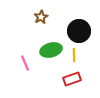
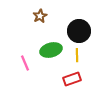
brown star: moved 1 px left, 1 px up
yellow line: moved 3 px right
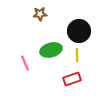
brown star: moved 2 px up; rotated 24 degrees clockwise
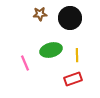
black circle: moved 9 px left, 13 px up
red rectangle: moved 1 px right
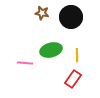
brown star: moved 2 px right, 1 px up; rotated 16 degrees clockwise
black circle: moved 1 px right, 1 px up
pink line: rotated 63 degrees counterclockwise
red rectangle: rotated 36 degrees counterclockwise
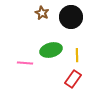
brown star: rotated 16 degrees clockwise
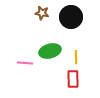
brown star: rotated 16 degrees counterclockwise
green ellipse: moved 1 px left, 1 px down
yellow line: moved 1 px left, 2 px down
red rectangle: rotated 36 degrees counterclockwise
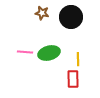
green ellipse: moved 1 px left, 2 px down
yellow line: moved 2 px right, 2 px down
pink line: moved 11 px up
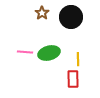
brown star: rotated 24 degrees clockwise
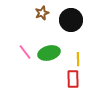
brown star: rotated 16 degrees clockwise
black circle: moved 3 px down
pink line: rotated 49 degrees clockwise
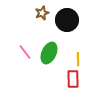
black circle: moved 4 px left
green ellipse: rotated 50 degrees counterclockwise
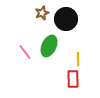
black circle: moved 1 px left, 1 px up
green ellipse: moved 7 px up
